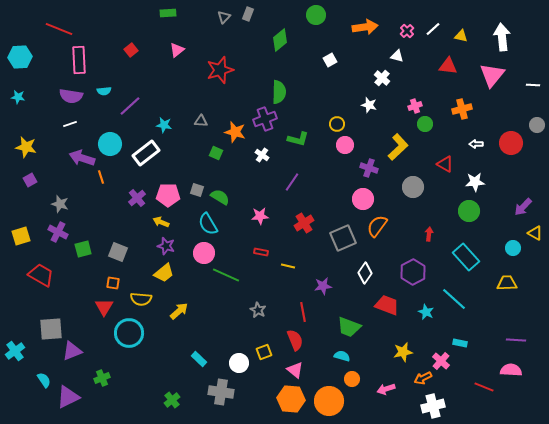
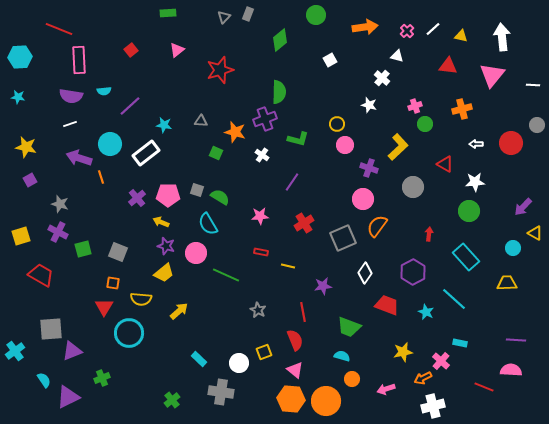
purple arrow at (82, 158): moved 3 px left
pink circle at (204, 253): moved 8 px left
orange circle at (329, 401): moved 3 px left
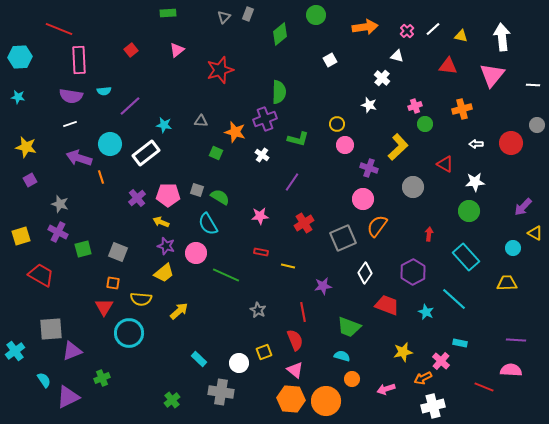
green diamond at (280, 40): moved 6 px up
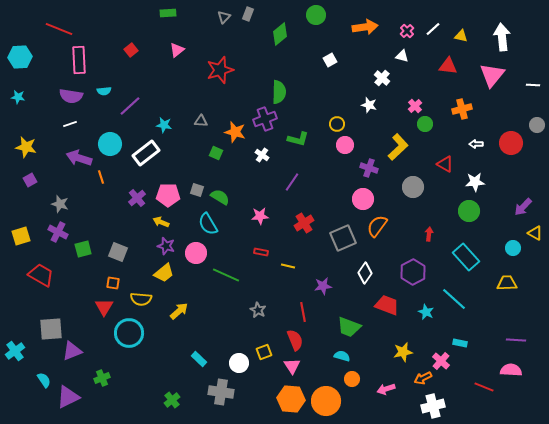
white triangle at (397, 56): moved 5 px right
pink cross at (415, 106): rotated 24 degrees counterclockwise
pink triangle at (295, 370): moved 3 px left, 4 px up; rotated 18 degrees clockwise
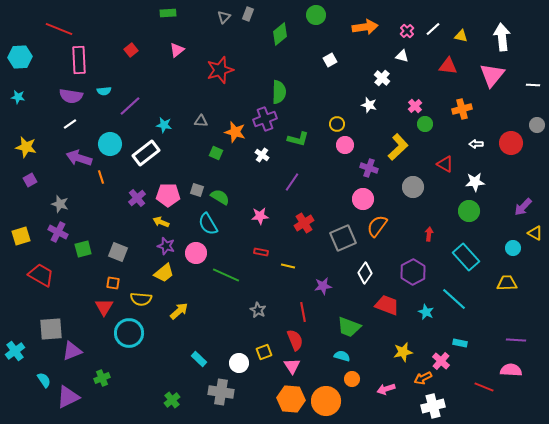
white line at (70, 124): rotated 16 degrees counterclockwise
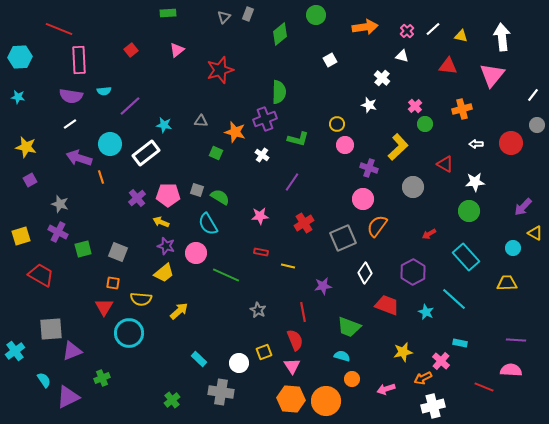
white line at (533, 85): moved 10 px down; rotated 56 degrees counterclockwise
red arrow at (429, 234): rotated 128 degrees counterclockwise
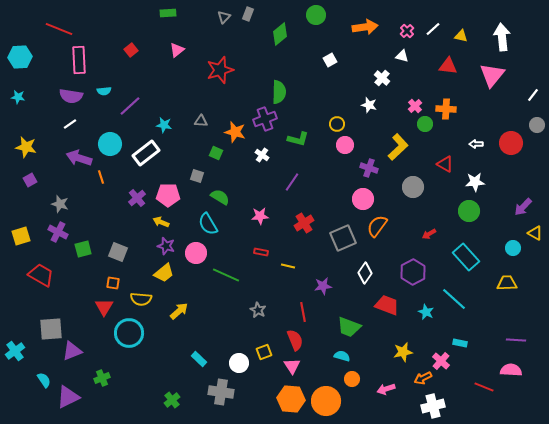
orange cross at (462, 109): moved 16 px left; rotated 18 degrees clockwise
gray square at (197, 190): moved 14 px up
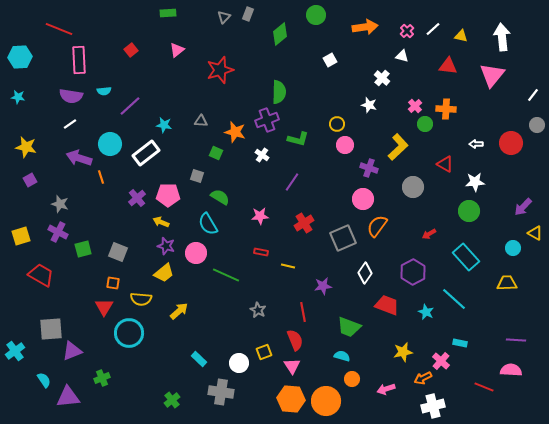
purple cross at (265, 119): moved 2 px right, 1 px down
purple triangle at (68, 397): rotated 20 degrees clockwise
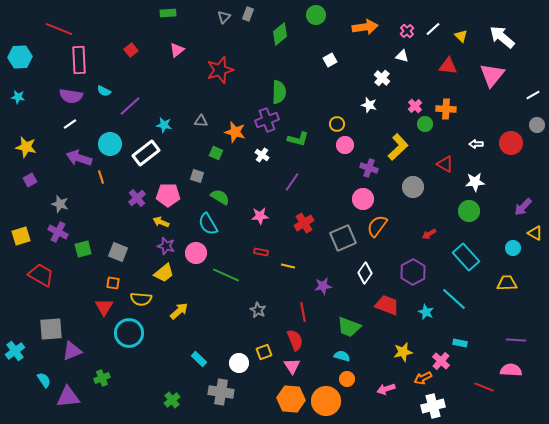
yellow triangle at (461, 36): rotated 32 degrees clockwise
white arrow at (502, 37): rotated 44 degrees counterclockwise
cyan semicircle at (104, 91): rotated 32 degrees clockwise
white line at (533, 95): rotated 24 degrees clockwise
orange circle at (352, 379): moved 5 px left
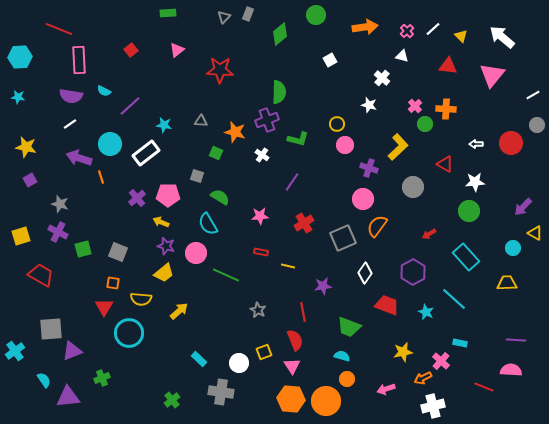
red star at (220, 70): rotated 20 degrees clockwise
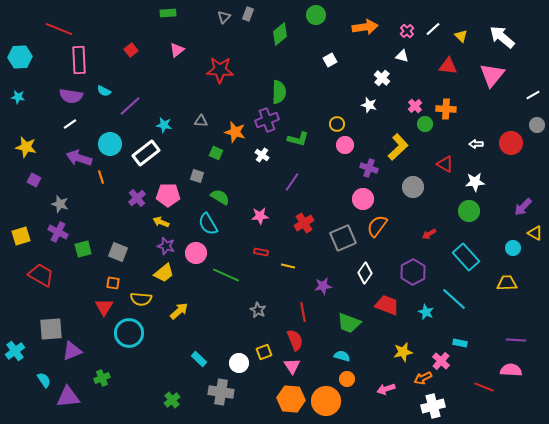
purple square at (30, 180): moved 4 px right; rotated 32 degrees counterclockwise
green trapezoid at (349, 327): moved 4 px up
